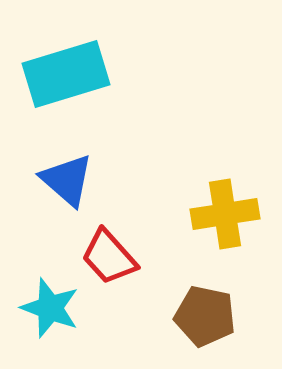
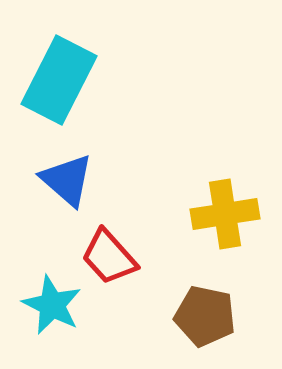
cyan rectangle: moved 7 px left, 6 px down; rotated 46 degrees counterclockwise
cyan star: moved 2 px right, 3 px up; rotated 6 degrees clockwise
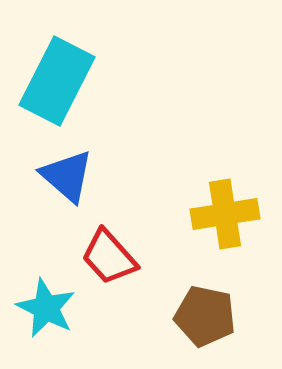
cyan rectangle: moved 2 px left, 1 px down
blue triangle: moved 4 px up
cyan star: moved 6 px left, 3 px down
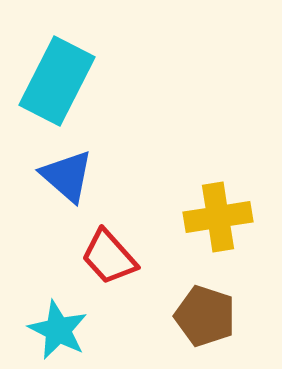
yellow cross: moved 7 px left, 3 px down
cyan star: moved 12 px right, 22 px down
brown pentagon: rotated 6 degrees clockwise
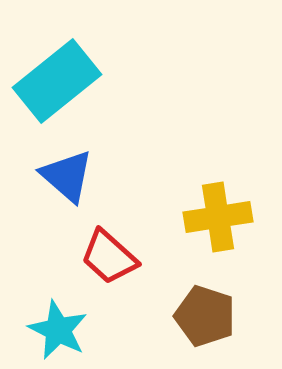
cyan rectangle: rotated 24 degrees clockwise
red trapezoid: rotated 6 degrees counterclockwise
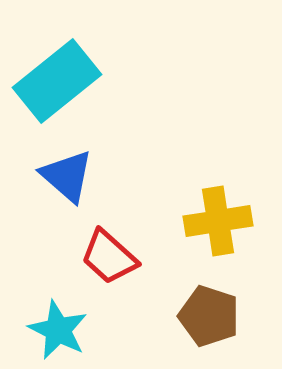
yellow cross: moved 4 px down
brown pentagon: moved 4 px right
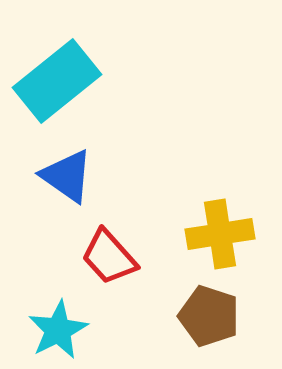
blue triangle: rotated 6 degrees counterclockwise
yellow cross: moved 2 px right, 13 px down
red trapezoid: rotated 6 degrees clockwise
cyan star: rotated 18 degrees clockwise
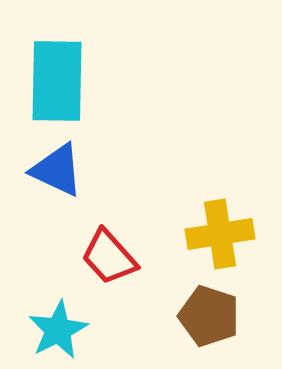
cyan rectangle: rotated 50 degrees counterclockwise
blue triangle: moved 10 px left, 6 px up; rotated 10 degrees counterclockwise
